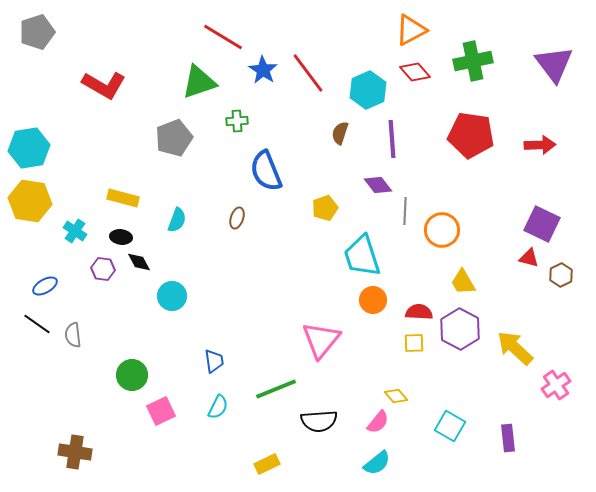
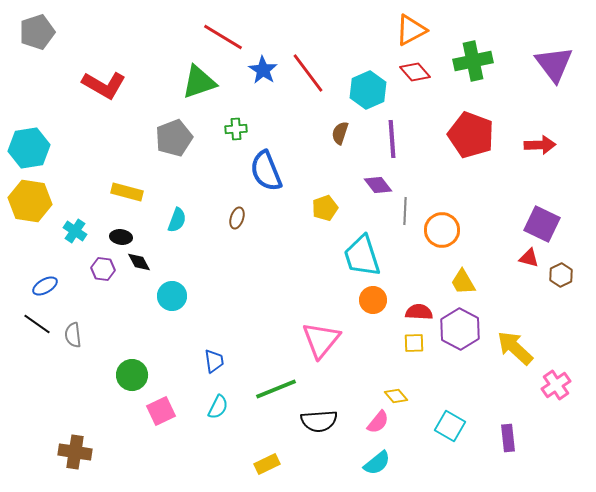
green cross at (237, 121): moved 1 px left, 8 px down
red pentagon at (471, 135): rotated 12 degrees clockwise
yellow rectangle at (123, 198): moved 4 px right, 6 px up
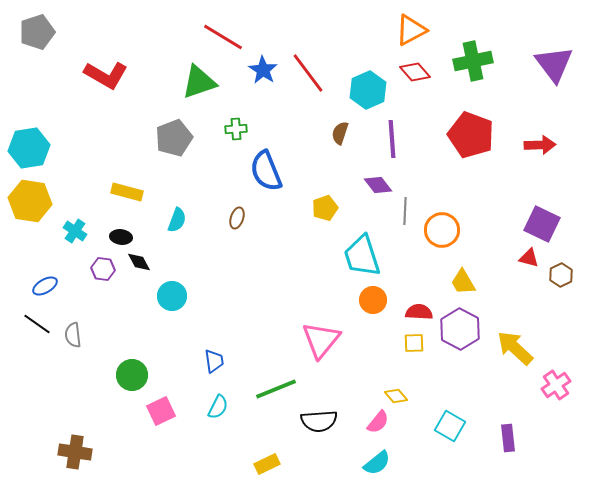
red L-shape at (104, 85): moved 2 px right, 10 px up
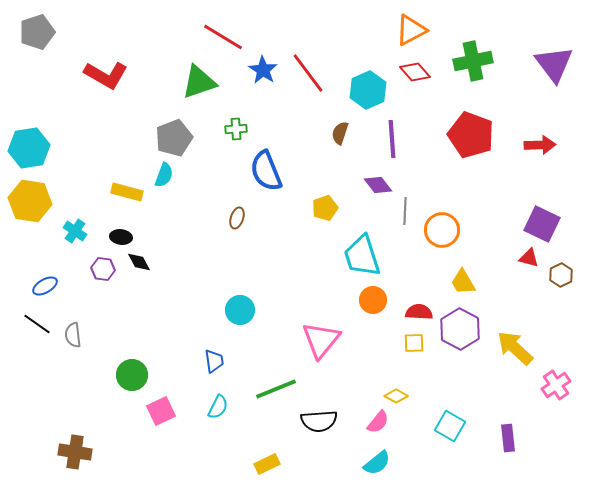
cyan semicircle at (177, 220): moved 13 px left, 45 px up
cyan circle at (172, 296): moved 68 px right, 14 px down
yellow diamond at (396, 396): rotated 20 degrees counterclockwise
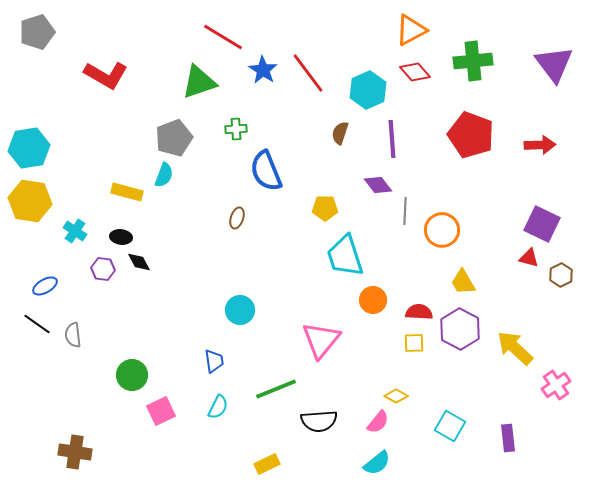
green cross at (473, 61): rotated 6 degrees clockwise
yellow pentagon at (325, 208): rotated 20 degrees clockwise
cyan trapezoid at (362, 256): moved 17 px left
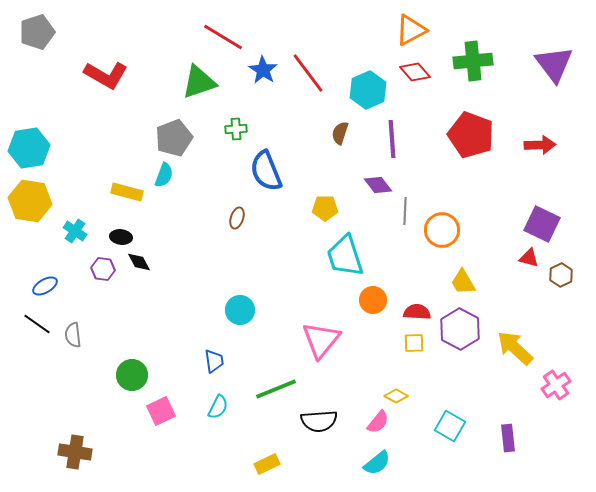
red semicircle at (419, 312): moved 2 px left
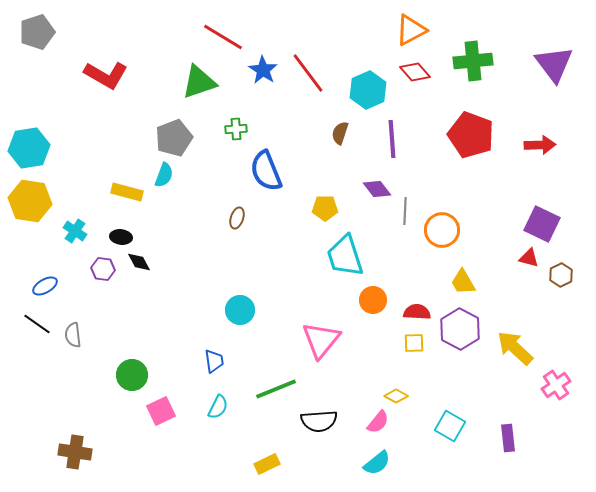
purple diamond at (378, 185): moved 1 px left, 4 px down
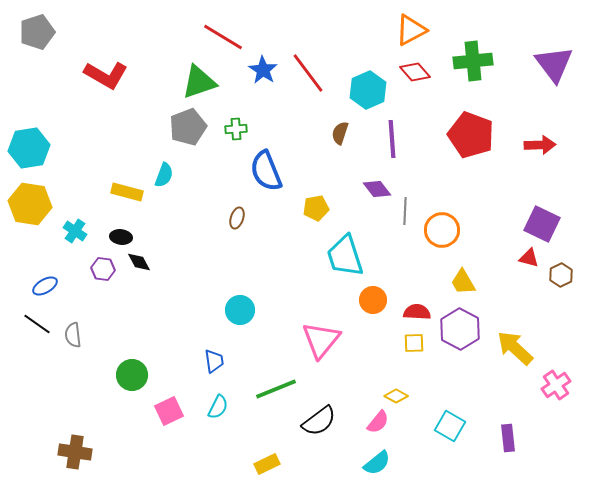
gray pentagon at (174, 138): moved 14 px right, 11 px up
yellow hexagon at (30, 201): moved 3 px down
yellow pentagon at (325, 208): moved 9 px left; rotated 10 degrees counterclockwise
pink square at (161, 411): moved 8 px right
black semicircle at (319, 421): rotated 33 degrees counterclockwise
